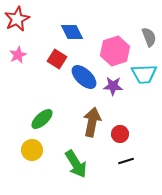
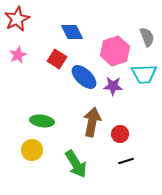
gray semicircle: moved 2 px left
green ellipse: moved 2 px down; rotated 50 degrees clockwise
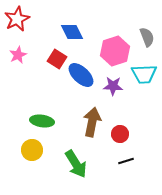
blue ellipse: moved 3 px left, 2 px up
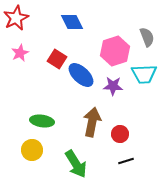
red star: moved 1 px left, 1 px up
blue diamond: moved 10 px up
pink star: moved 2 px right, 2 px up
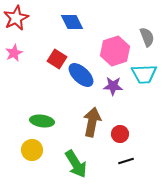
pink star: moved 6 px left
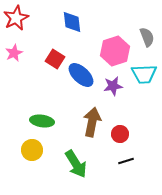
blue diamond: rotated 20 degrees clockwise
red square: moved 2 px left
purple star: rotated 12 degrees counterclockwise
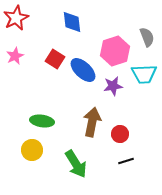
pink star: moved 1 px right, 3 px down
blue ellipse: moved 2 px right, 5 px up
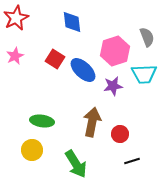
black line: moved 6 px right
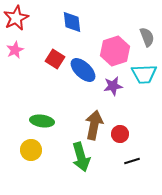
pink star: moved 6 px up
brown arrow: moved 2 px right, 3 px down
yellow circle: moved 1 px left
green arrow: moved 5 px right, 7 px up; rotated 16 degrees clockwise
